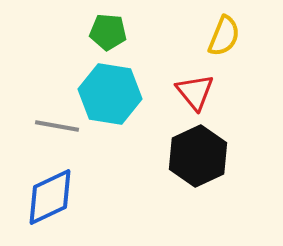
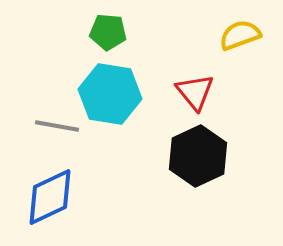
yellow semicircle: moved 16 px right, 1 px up; rotated 132 degrees counterclockwise
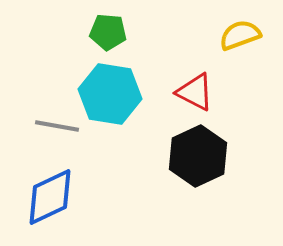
red triangle: rotated 24 degrees counterclockwise
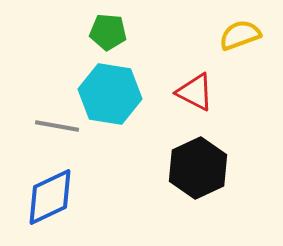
black hexagon: moved 12 px down
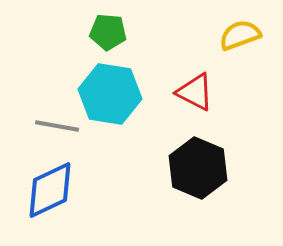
black hexagon: rotated 12 degrees counterclockwise
blue diamond: moved 7 px up
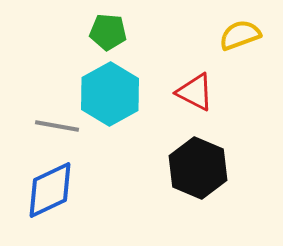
cyan hexagon: rotated 22 degrees clockwise
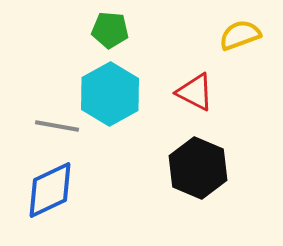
green pentagon: moved 2 px right, 2 px up
